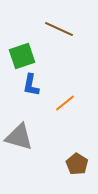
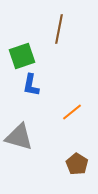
brown line: rotated 76 degrees clockwise
orange line: moved 7 px right, 9 px down
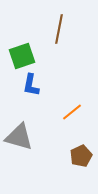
brown pentagon: moved 4 px right, 8 px up; rotated 15 degrees clockwise
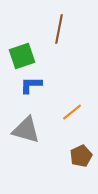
blue L-shape: rotated 80 degrees clockwise
gray triangle: moved 7 px right, 7 px up
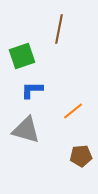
blue L-shape: moved 1 px right, 5 px down
orange line: moved 1 px right, 1 px up
brown pentagon: rotated 20 degrees clockwise
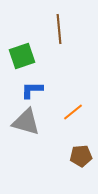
brown line: rotated 16 degrees counterclockwise
orange line: moved 1 px down
gray triangle: moved 8 px up
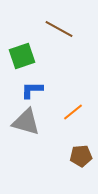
brown line: rotated 56 degrees counterclockwise
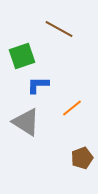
blue L-shape: moved 6 px right, 5 px up
orange line: moved 1 px left, 4 px up
gray triangle: rotated 16 degrees clockwise
brown pentagon: moved 1 px right, 2 px down; rotated 15 degrees counterclockwise
